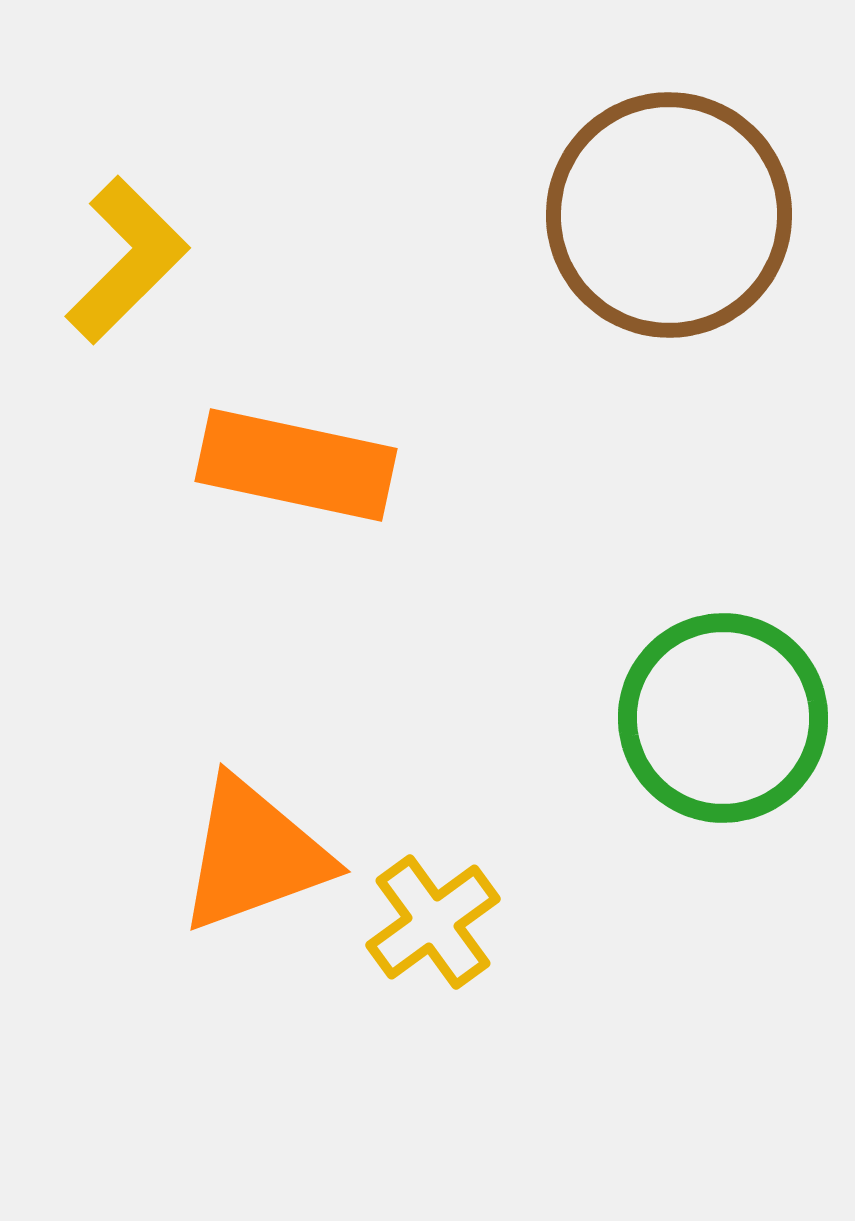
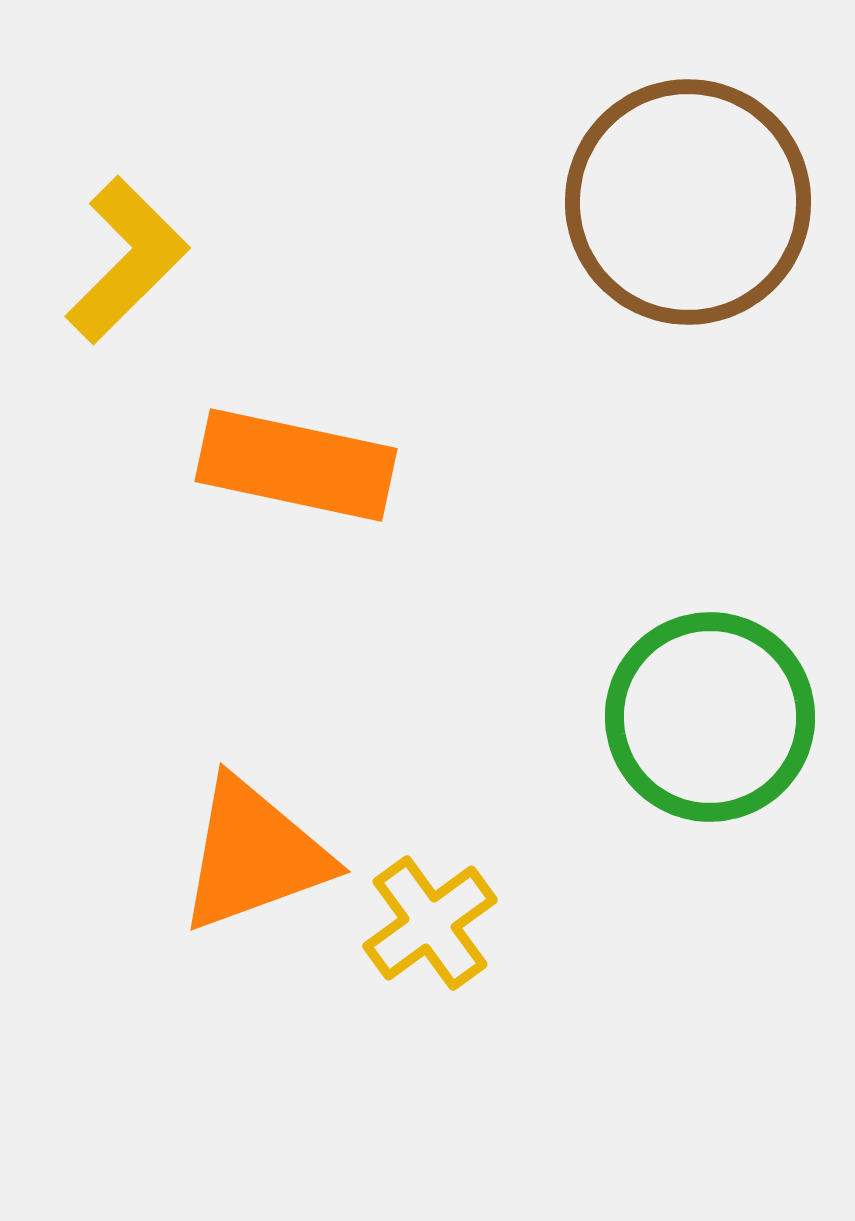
brown circle: moved 19 px right, 13 px up
green circle: moved 13 px left, 1 px up
yellow cross: moved 3 px left, 1 px down
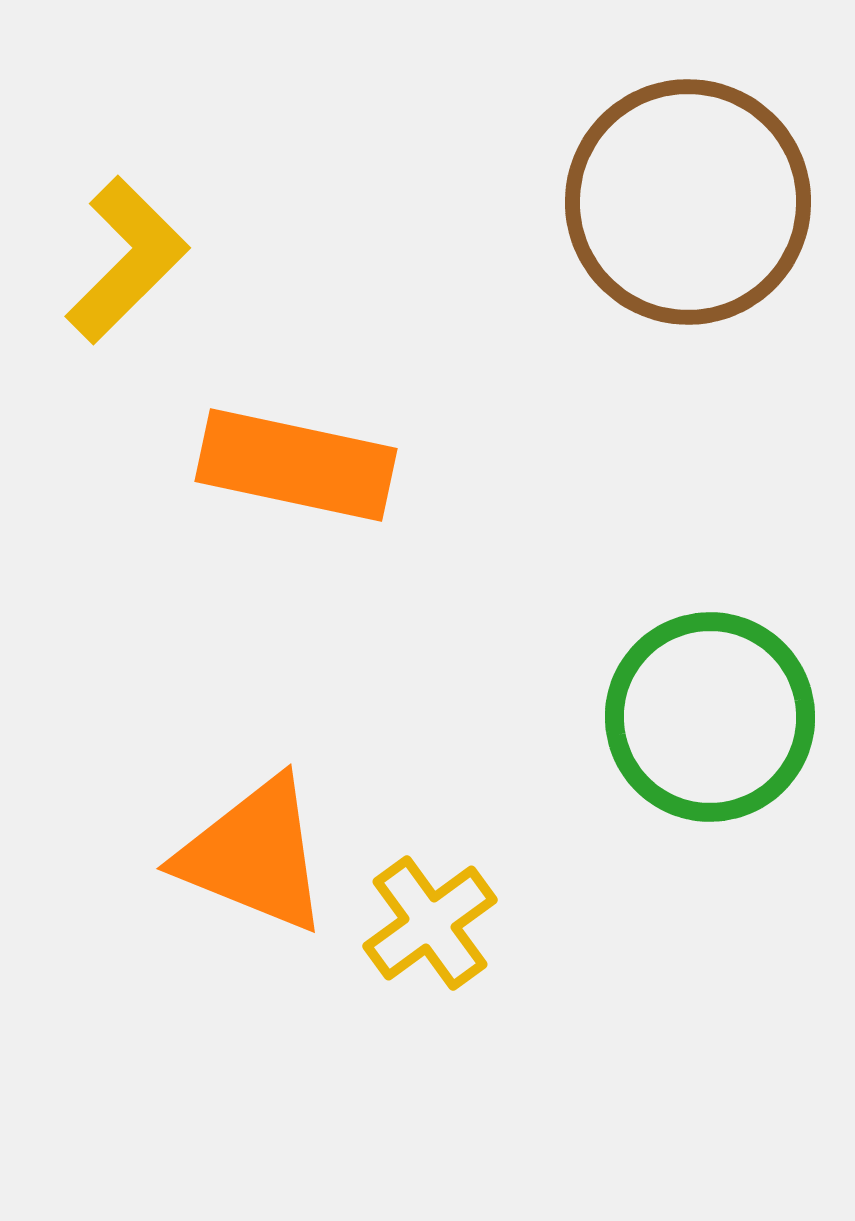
orange triangle: rotated 42 degrees clockwise
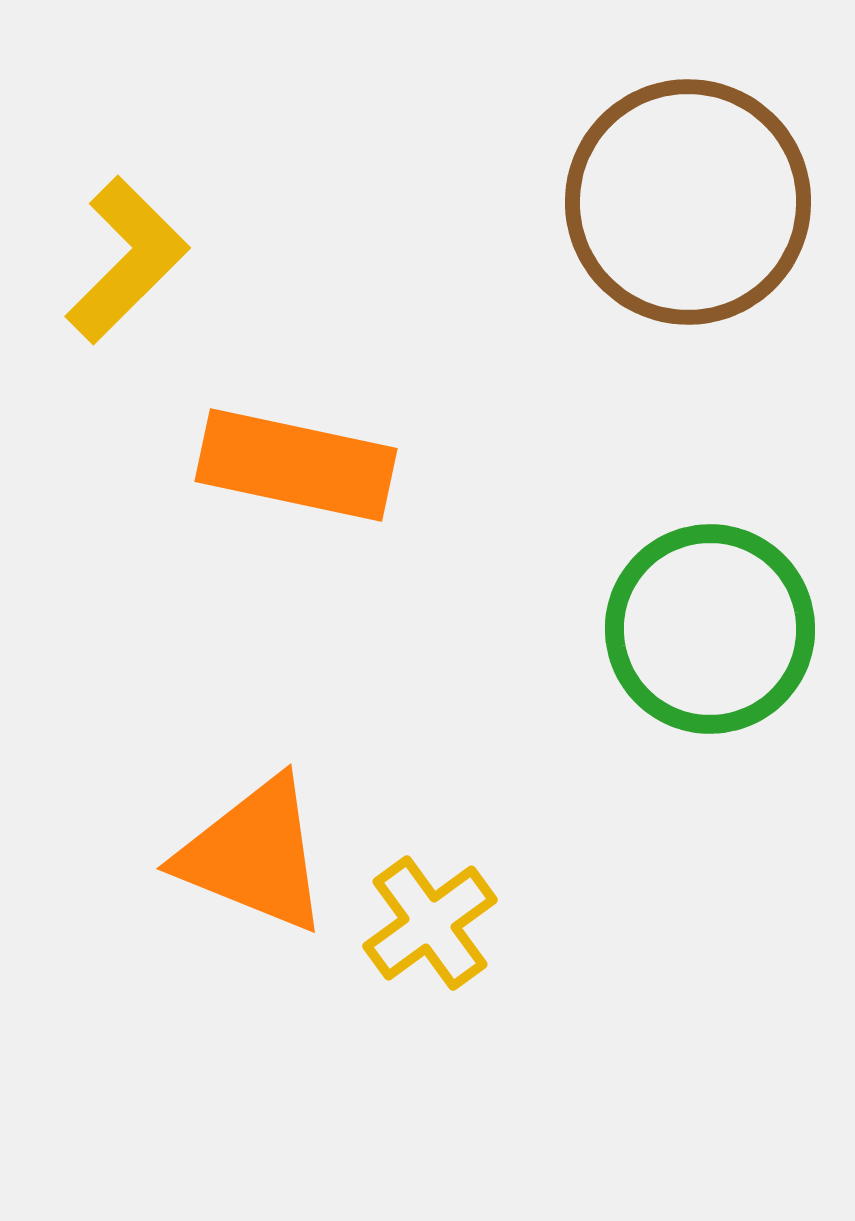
green circle: moved 88 px up
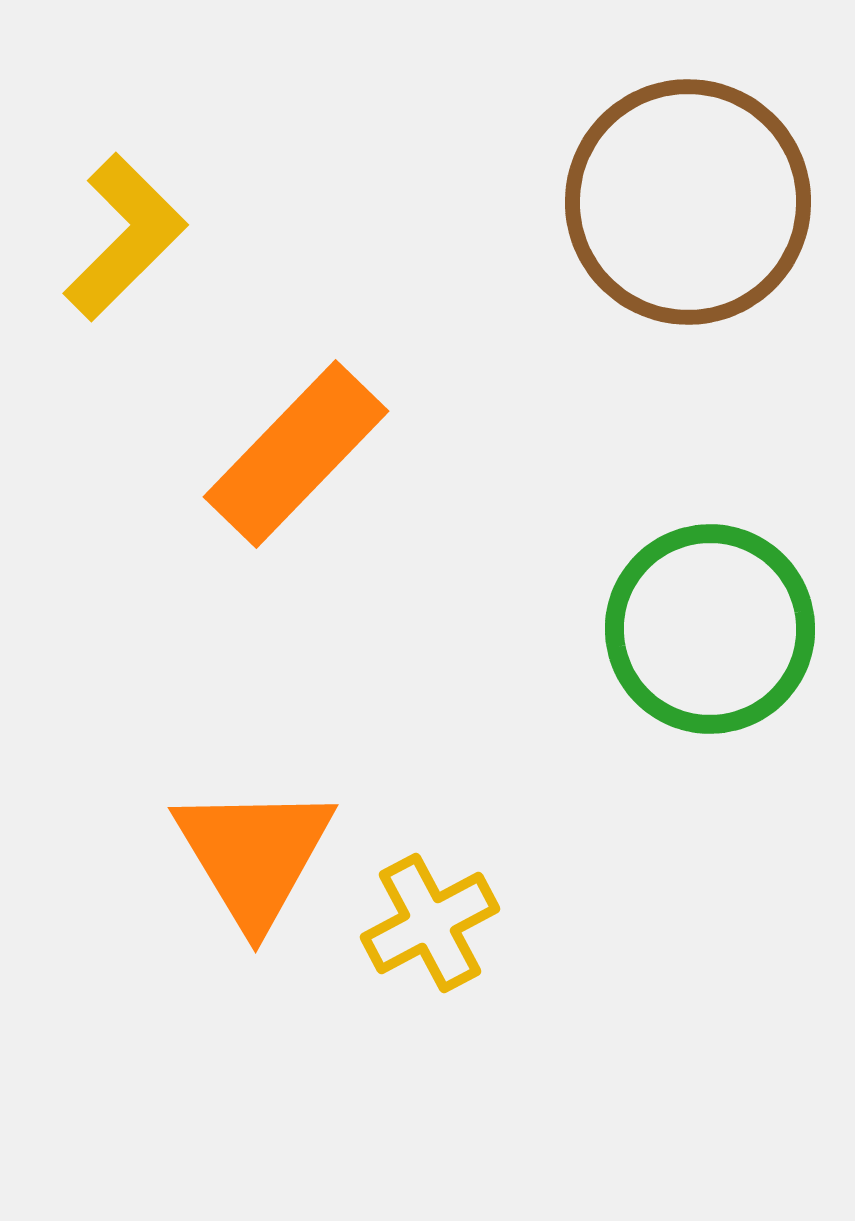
yellow L-shape: moved 2 px left, 23 px up
orange rectangle: moved 11 px up; rotated 58 degrees counterclockwise
orange triangle: rotated 37 degrees clockwise
yellow cross: rotated 8 degrees clockwise
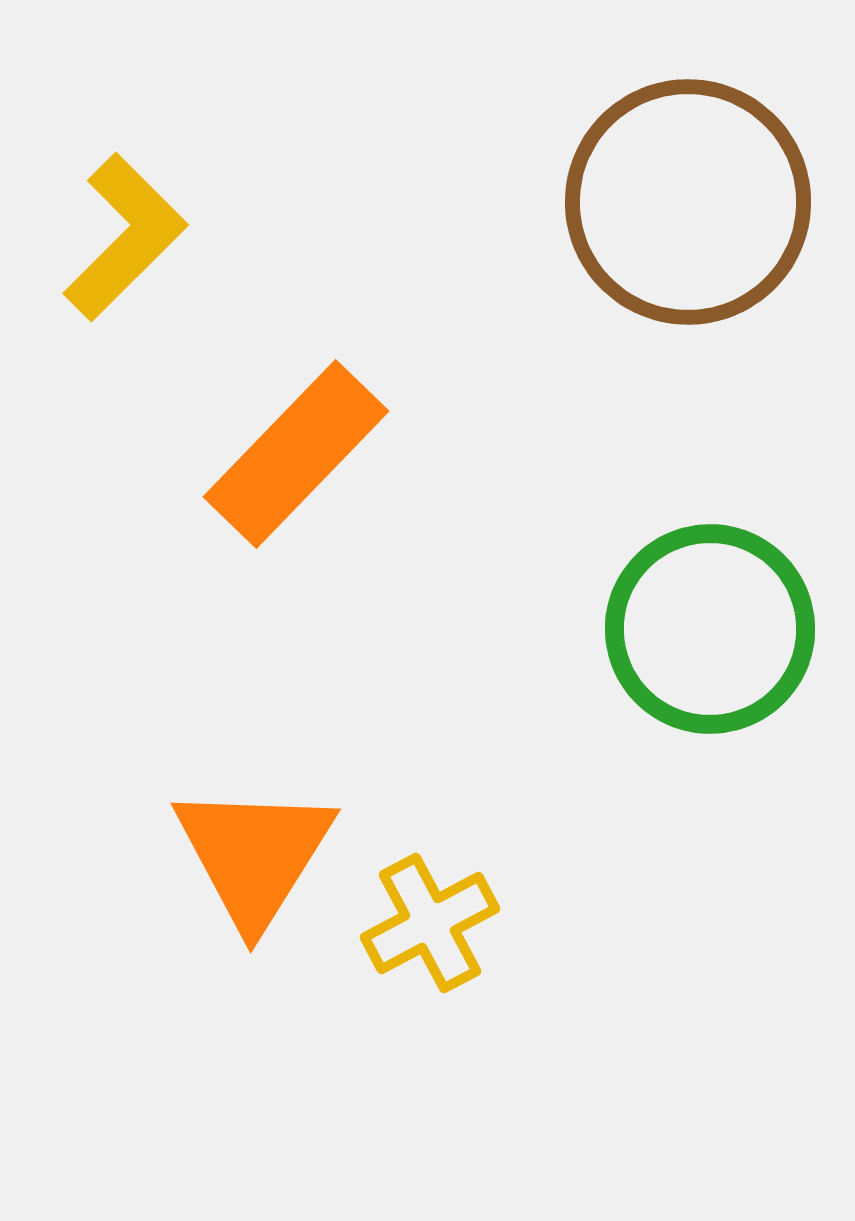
orange triangle: rotated 3 degrees clockwise
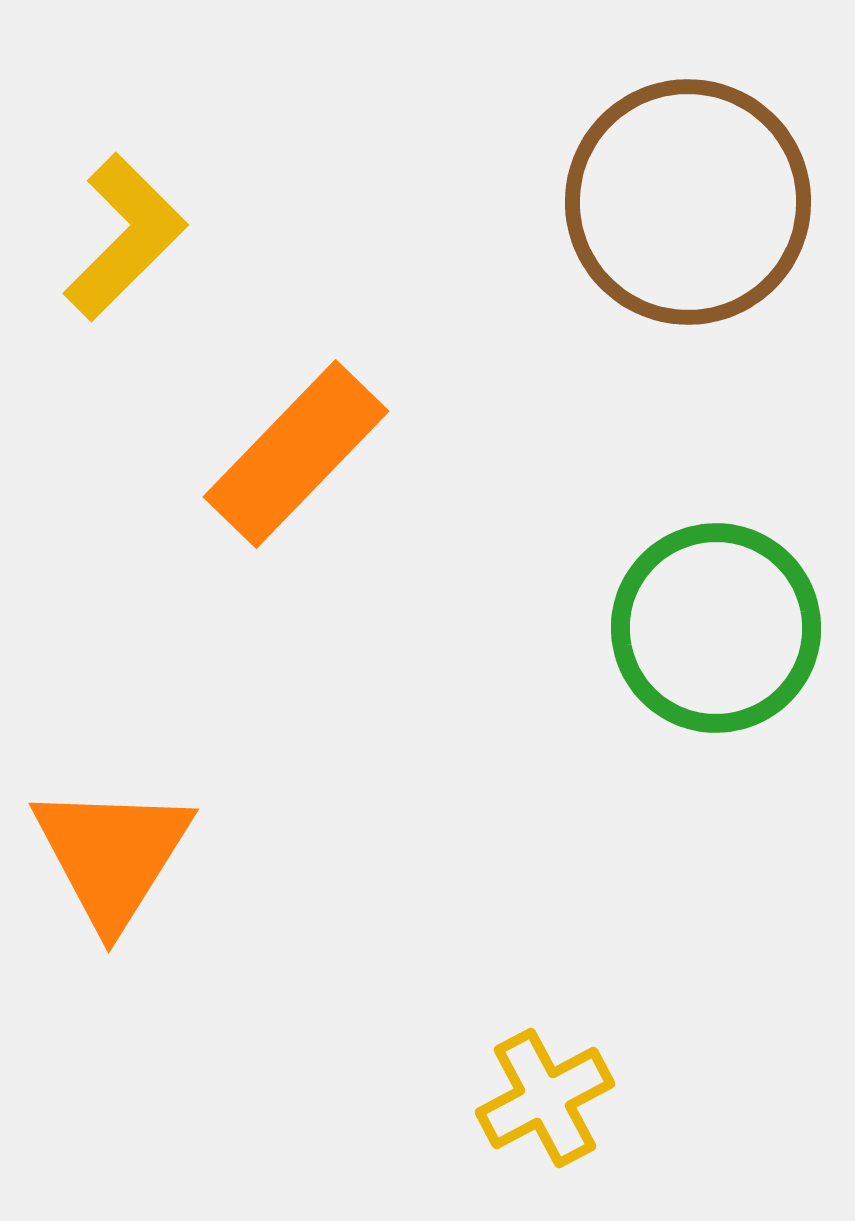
green circle: moved 6 px right, 1 px up
orange triangle: moved 142 px left
yellow cross: moved 115 px right, 175 px down
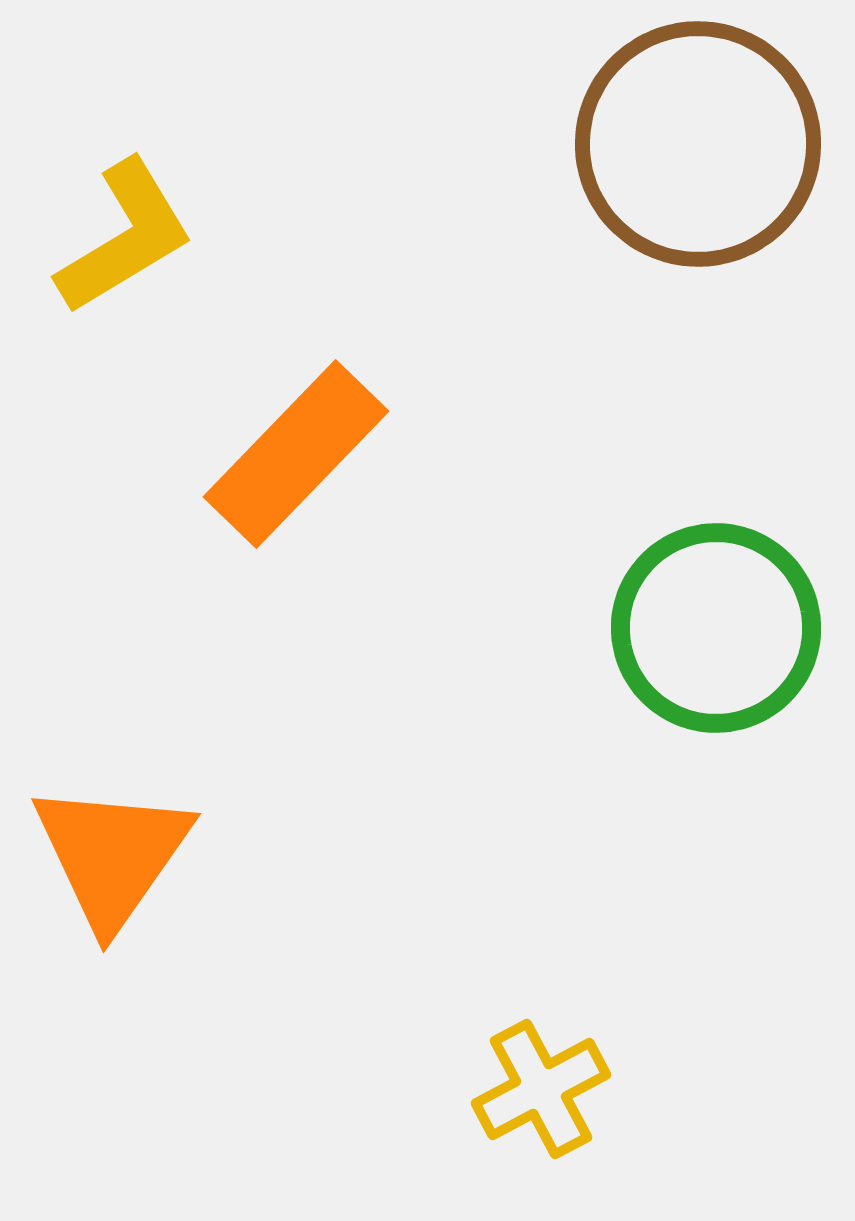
brown circle: moved 10 px right, 58 px up
yellow L-shape: rotated 14 degrees clockwise
orange triangle: rotated 3 degrees clockwise
yellow cross: moved 4 px left, 9 px up
